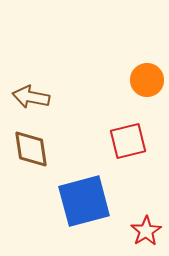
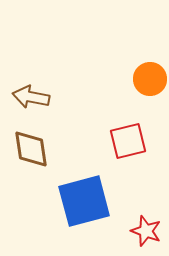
orange circle: moved 3 px right, 1 px up
red star: rotated 20 degrees counterclockwise
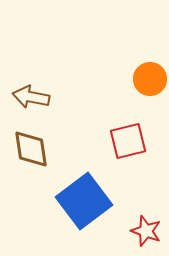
blue square: rotated 22 degrees counterclockwise
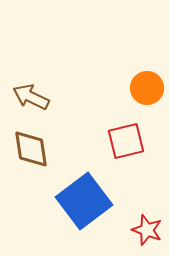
orange circle: moved 3 px left, 9 px down
brown arrow: rotated 15 degrees clockwise
red square: moved 2 px left
red star: moved 1 px right, 1 px up
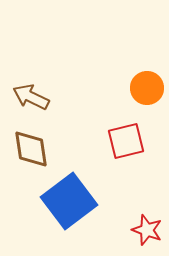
blue square: moved 15 px left
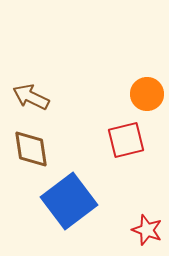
orange circle: moved 6 px down
red square: moved 1 px up
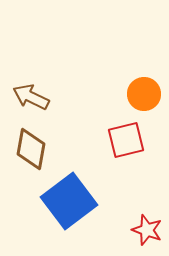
orange circle: moved 3 px left
brown diamond: rotated 18 degrees clockwise
